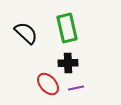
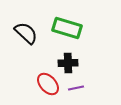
green rectangle: rotated 60 degrees counterclockwise
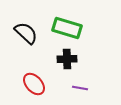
black cross: moved 1 px left, 4 px up
red ellipse: moved 14 px left
purple line: moved 4 px right; rotated 21 degrees clockwise
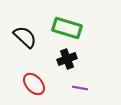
black semicircle: moved 1 px left, 4 px down
black cross: rotated 18 degrees counterclockwise
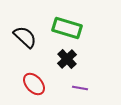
black cross: rotated 24 degrees counterclockwise
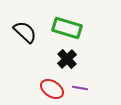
black semicircle: moved 5 px up
red ellipse: moved 18 px right, 5 px down; rotated 15 degrees counterclockwise
